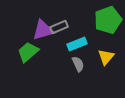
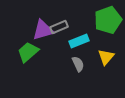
cyan rectangle: moved 2 px right, 3 px up
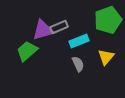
green trapezoid: moved 1 px left, 1 px up
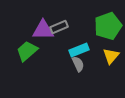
green pentagon: moved 6 px down
purple triangle: rotated 15 degrees clockwise
cyan rectangle: moved 9 px down
yellow triangle: moved 5 px right, 1 px up
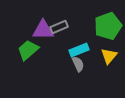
green trapezoid: moved 1 px right, 1 px up
yellow triangle: moved 2 px left
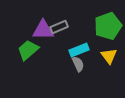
yellow triangle: rotated 18 degrees counterclockwise
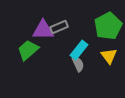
green pentagon: rotated 8 degrees counterclockwise
cyan rectangle: rotated 30 degrees counterclockwise
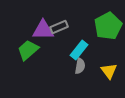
yellow triangle: moved 15 px down
gray semicircle: moved 2 px right, 2 px down; rotated 35 degrees clockwise
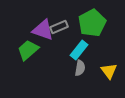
green pentagon: moved 16 px left, 3 px up
purple triangle: rotated 20 degrees clockwise
gray semicircle: moved 2 px down
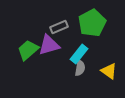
purple triangle: moved 6 px right, 15 px down; rotated 35 degrees counterclockwise
cyan rectangle: moved 4 px down
yellow triangle: rotated 18 degrees counterclockwise
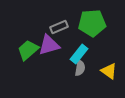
green pentagon: rotated 24 degrees clockwise
